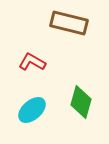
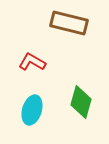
cyan ellipse: rotated 32 degrees counterclockwise
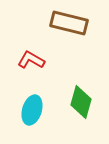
red L-shape: moved 1 px left, 2 px up
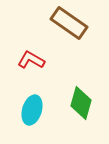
brown rectangle: rotated 21 degrees clockwise
green diamond: moved 1 px down
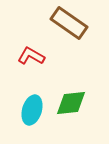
red L-shape: moved 4 px up
green diamond: moved 10 px left; rotated 68 degrees clockwise
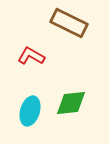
brown rectangle: rotated 9 degrees counterclockwise
cyan ellipse: moved 2 px left, 1 px down
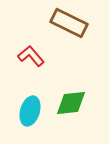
red L-shape: rotated 20 degrees clockwise
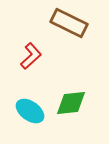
red L-shape: rotated 88 degrees clockwise
cyan ellipse: rotated 72 degrees counterclockwise
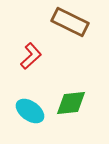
brown rectangle: moved 1 px right, 1 px up
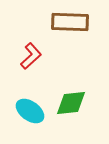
brown rectangle: rotated 24 degrees counterclockwise
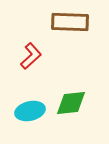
cyan ellipse: rotated 48 degrees counterclockwise
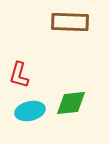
red L-shape: moved 12 px left, 19 px down; rotated 148 degrees clockwise
